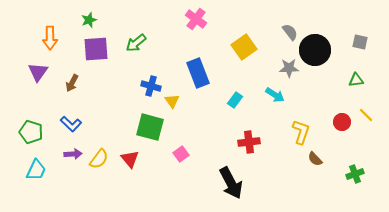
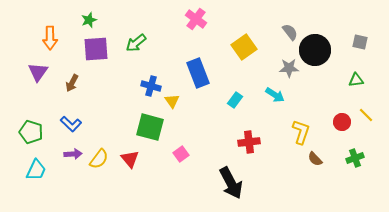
green cross: moved 16 px up
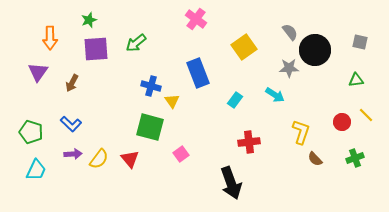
black arrow: rotated 8 degrees clockwise
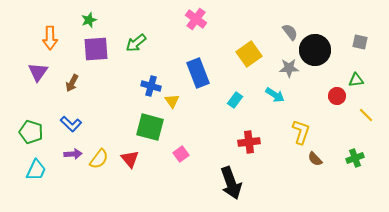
yellow square: moved 5 px right, 7 px down
red circle: moved 5 px left, 26 px up
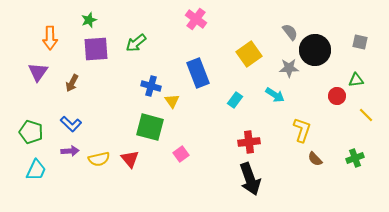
yellow L-shape: moved 1 px right, 2 px up
purple arrow: moved 3 px left, 3 px up
yellow semicircle: rotated 40 degrees clockwise
black arrow: moved 19 px right, 4 px up
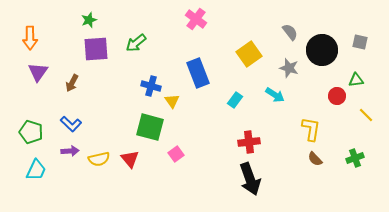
orange arrow: moved 20 px left
black circle: moved 7 px right
gray star: rotated 18 degrees clockwise
yellow L-shape: moved 9 px right, 1 px up; rotated 10 degrees counterclockwise
pink square: moved 5 px left
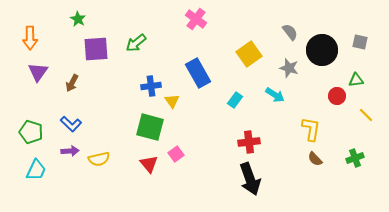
green star: moved 11 px left, 1 px up; rotated 21 degrees counterclockwise
blue rectangle: rotated 8 degrees counterclockwise
blue cross: rotated 24 degrees counterclockwise
red triangle: moved 19 px right, 5 px down
